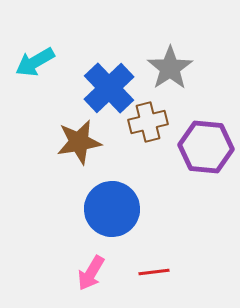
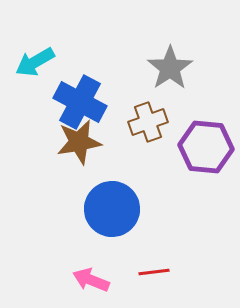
blue cross: moved 29 px left, 14 px down; rotated 18 degrees counterclockwise
brown cross: rotated 6 degrees counterclockwise
pink arrow: moved 7 px down; rotated 81 degrees clockwise
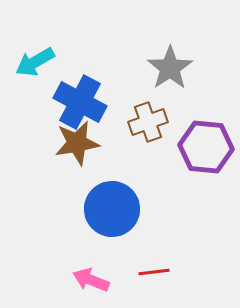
brown star: moved 2 px left, 1 px down
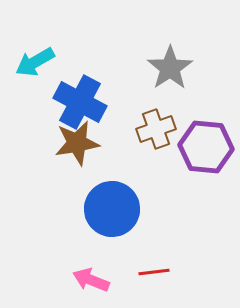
brown cross: moved 8 px right, 7 px down
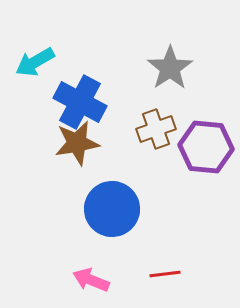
red line: moved 11 px right, 2 px down
